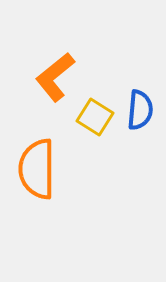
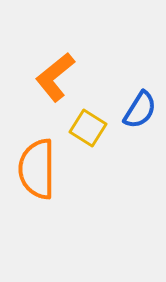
blue semicircle: rotated 27 degrees clockwise
yellow square: moved 7 px left, 11 px down
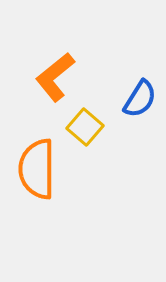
blue semicircle: moved 11 px up
yellow square: moved 3 px left, 1 px up; rotated 9 degrees clockwise
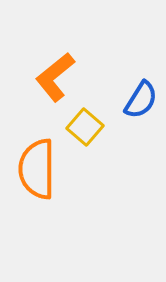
blue semicircle: moved 1 px right, 1 px down
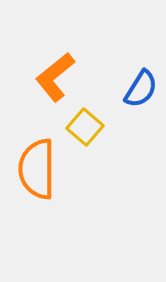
blue semicircle: moved 11 px up
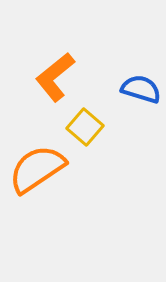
blue semicircle: rotated 105 degrees counterclockwise
orange semicircle: rotated 56 degrees clockwise
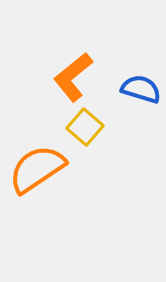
orange L-shape: moved 18 px right
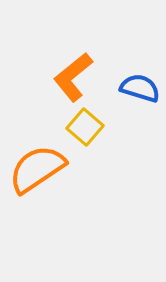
blue semicircle: moved 1 px left, 1 px up
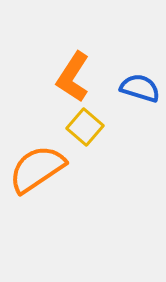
orange L-shape: rotated 18 degrees counterclockwise
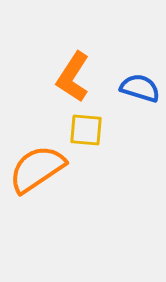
yellow square: moved 1 px right, 3 px down; rotated 36 degrees counterclockwise
